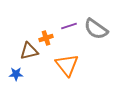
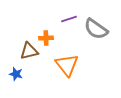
purple line: moved 7 px up
orange cross: rotated 16 degrees clockwise
blue star: rotated 16 degrees clockwise
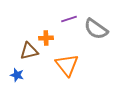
blue star: moved 1 px right, 1 px down
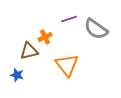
orange cross: moved 1 px left, 1 px up; rotated 24 degrees counterclockwise
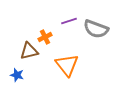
purple line: moved 2 px down
gray semicircle: rotated 15 degrees counterclockwise
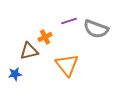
blue star: moved 2 px left, 1 px up; rotated 24 degrees counterclockwise
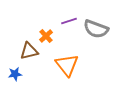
orange cross: moved 1 px right, 1 px up; rotated 16 degrees counterclockwise
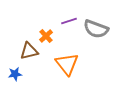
orange triangle: moved 1 px up
